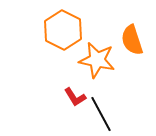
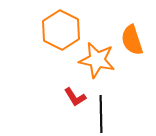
orange hexagon: moved 2 px left
black line: rotated 27 degrees clockwise
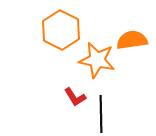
orange semicircle: rotated 100 degrees clockwise
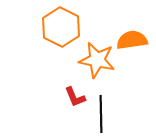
orange hexagon: moved 3 px up
red L-shape: rotated 10 degrees clockwise
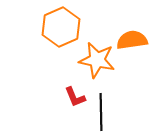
orange hexagon: rotated 9 degrees clockwise
black line: moved 2 px up
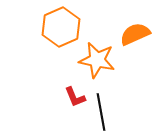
orange semicircle: moved 3 px right, 6 px up; rotated 16 degrees counterclockwise
black line: rotated 9 degrees counterclockwise
